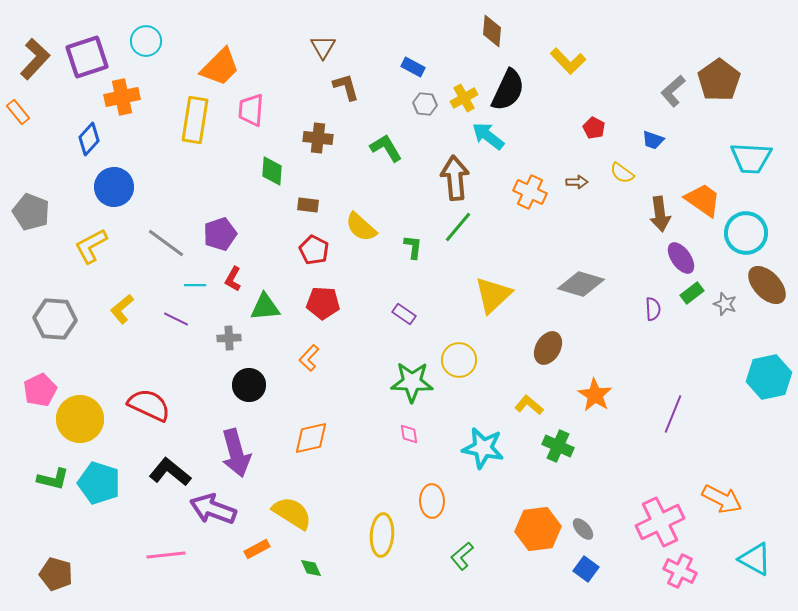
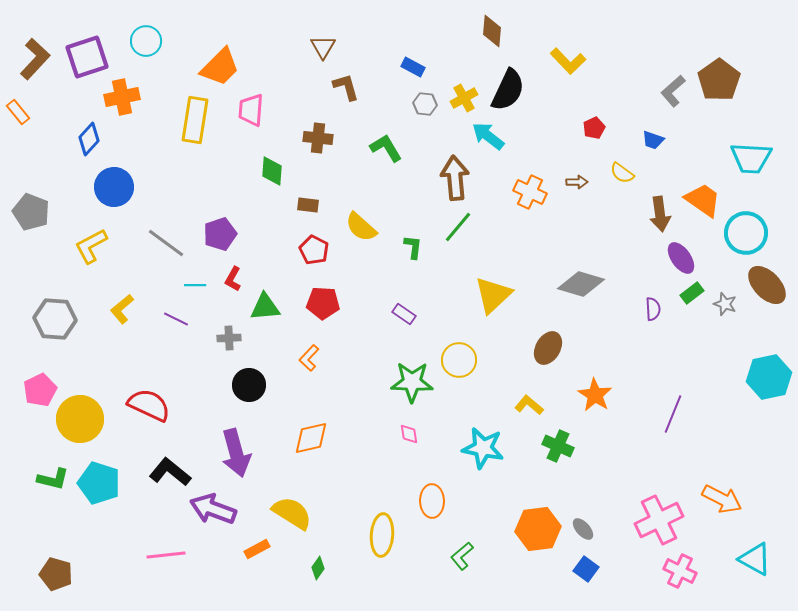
red pentagon at (594, 128): rotated 20 degrees clockwise
pink cross at (660, 522): moved 1 px left, 2 px up
green diamond at (311, 568): moved 7 px right; rotated 60 degrees clockwise
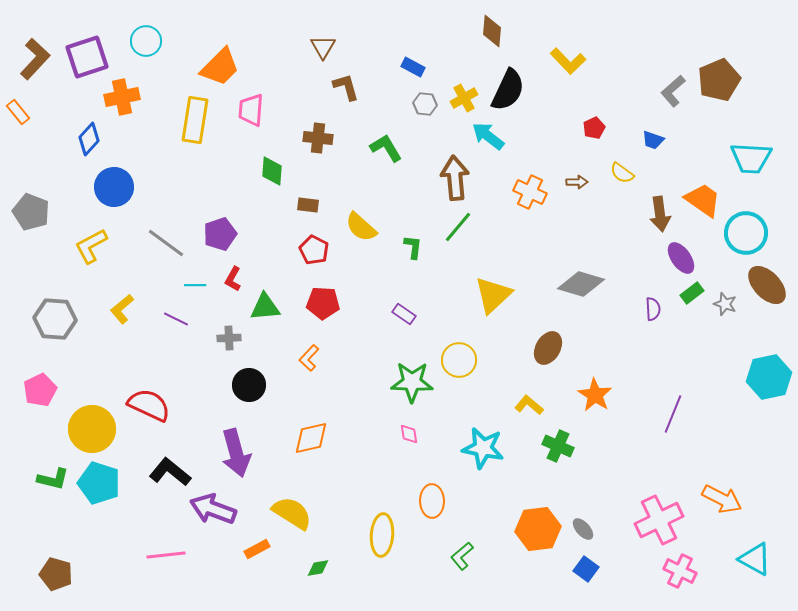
brown pentagon at (719, 80): rotated 12 degrees clockwise
yellow circle at (80, 419): moved 12 px right, 10 px down
green diamond at (318, 568): rotated 45 degrees clockwise
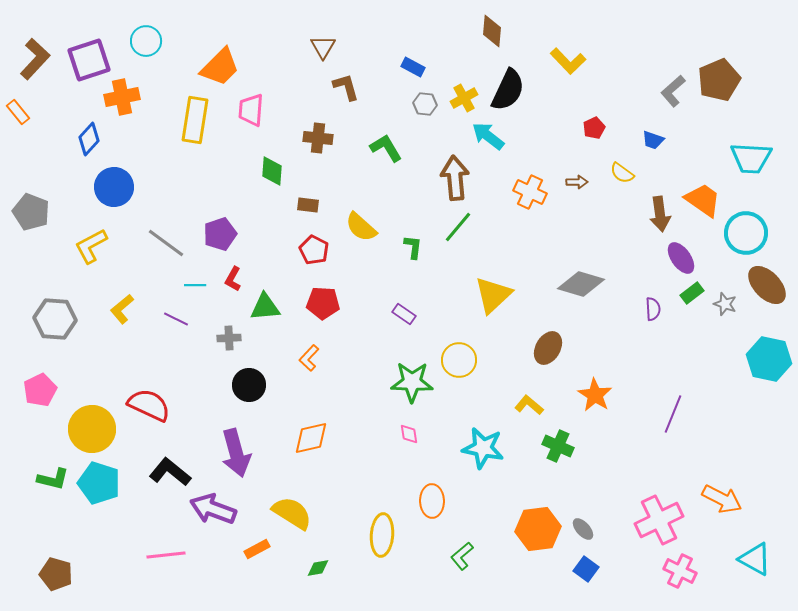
purple square at (87, 57): moved 2 px right, 3 px down
cyan hexagon at (769, 377): moved 18 px up; rotated 24 degrees clockwise
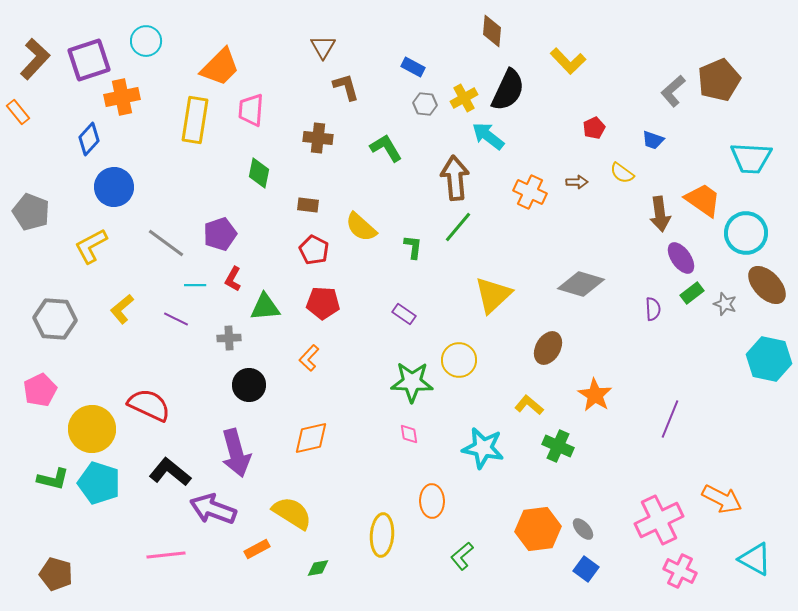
green diamond at (272, 171): moved 13 px left, 2 px down; rotated 8 degrees clockwise
purple line at (673, 414): moved 3 px left, 5 px down
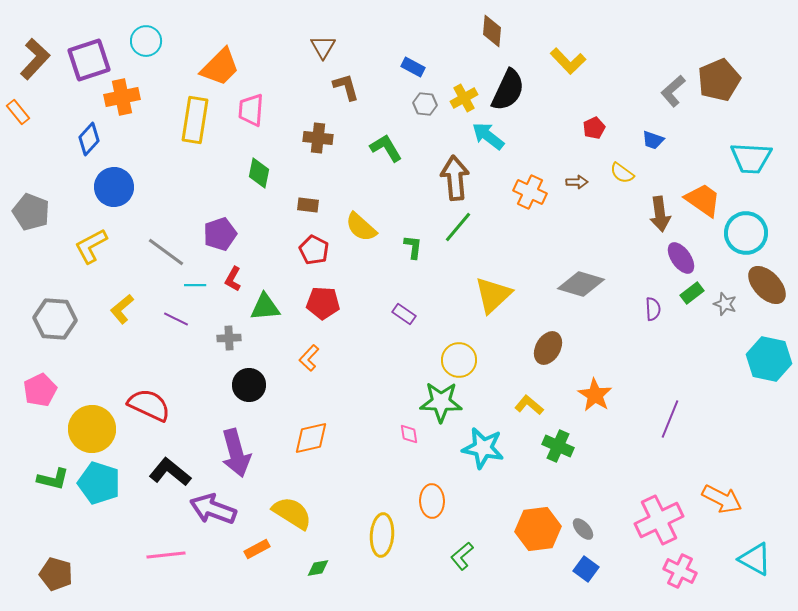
gray line at (166, 243): moved 9 px down
green star at (412, 382): moved 29 px right, 20 px down
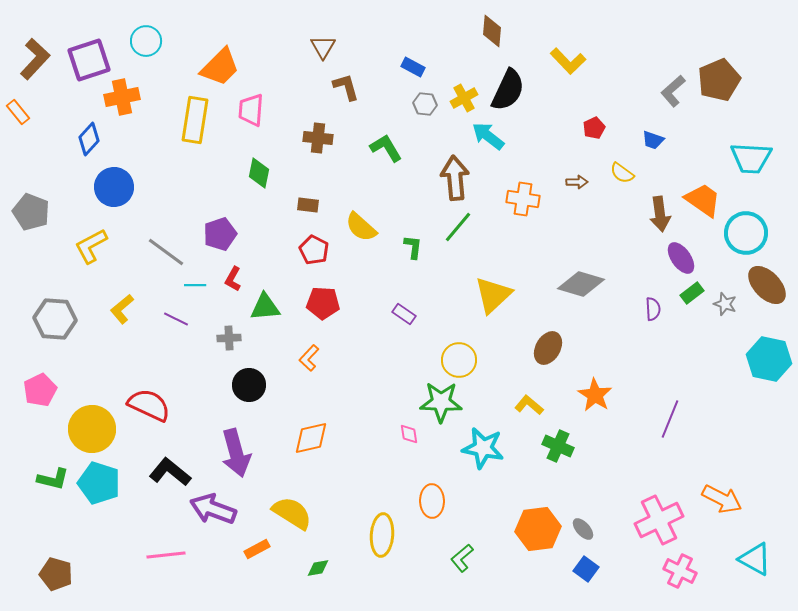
orange cross at (530, 192): moved 7 px left, 7 px down; rotated 16 degrees counterclockwise
green L-shape at (462, 556): moved 2 px down
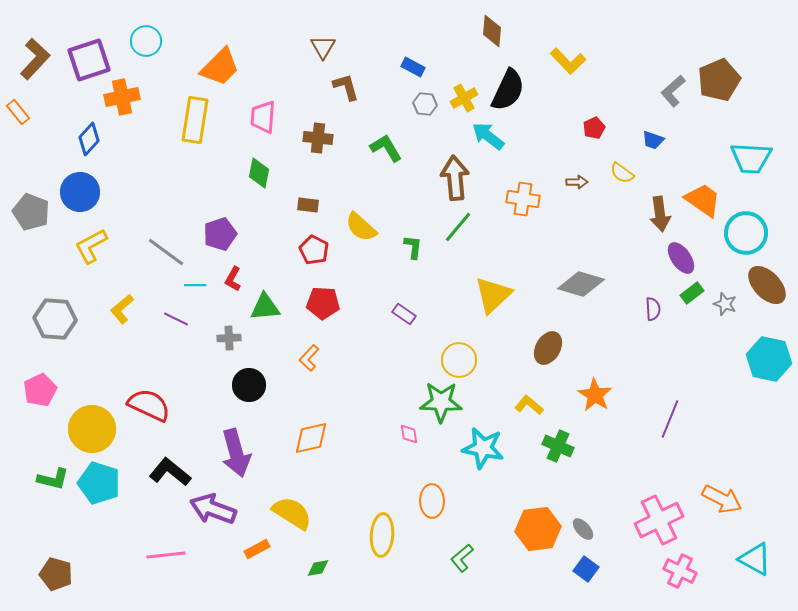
pink trapezoid at (251, 110): moved 12 px right, 7 px down
blue circle at (114, 187): moved 34 px left, 5 px down
